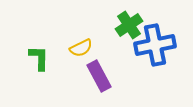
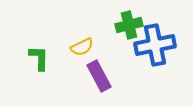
green cross: rotated 20 degrees clockwise
yellow semicircle: moved 1 px right, 1 px up
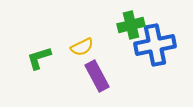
green cross: moved 2 px right
green L-shape: rotated 108 degrees counterclockwise
purple rectangle: moved 2 px left
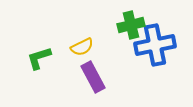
purple rectangle: moved 4 px left, 1 px down
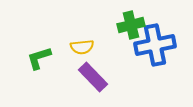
yellow semicircle: rotated 20 degrees clockwise
purple rectangle: rotated 16 degrees counterclockwise
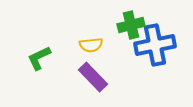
yellow semicircle: moved 9 px right, 2 px up
green L-shape: rotated 8 degrees counterclockwise
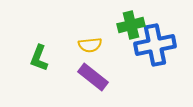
yellow semicircle: moved 1 px left
green L-shape: rotated 44 degrees counterclockwise
purple rectangle: rotated 8 degrees counterclockwise
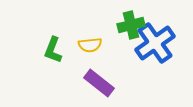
blue cross: moved 2 px up; rotated 24 degrees counterclockwise
green L-shape: moved 14 px right, 8 px up
purple rectangle: moved 6 px right, 6 px down
